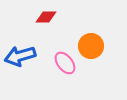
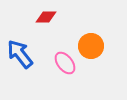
blue arrow: moved 2 px up; rotated 68 degrees clockwise
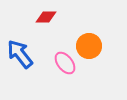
orange circle: moved 2 px left
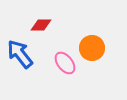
red diamond: moved 5 px left, 8 px down
orange circle: moved 3 px right, 2 px down
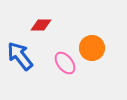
blue arrow: moved 2 px down
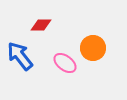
orange circle: moved 1 px right
pink ellipse: rotated 15 degrees counterclockwise
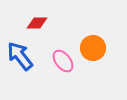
red diamond: moved 4 px left, 2 px up
pink ellipse: moved 2 px left, 2 px up; rotated 15 degrees clockwise
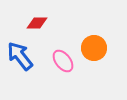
orange circle: moved 1 px right
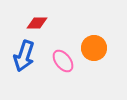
blue arrow: moved 4 px right; rotated 124 degrees counterclockwise
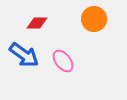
orange circle: moved 29 px up
blue arrow: moved 1 px up; rotated 72 degrees counterclockwise
